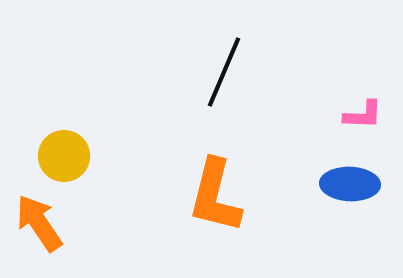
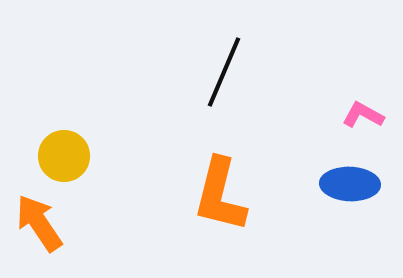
pink L-shape: rotated 153 degrees counterclockwise
orange L-shape: moved 5 px right, 1 px up
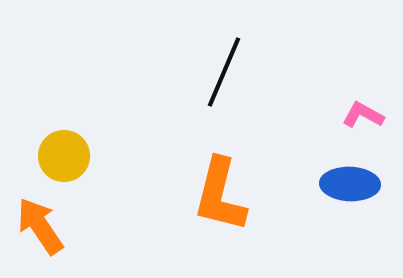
orange arrow: moved 1 px right, 3 px down
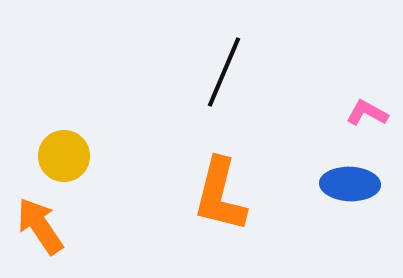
pink L-shape: moved 4 px right, 2 px up
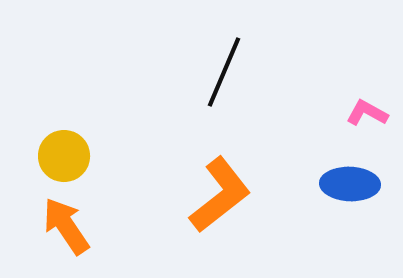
orange L-shape: rotated 142 degrees counterclockwise
orange arrow: moved 26 px right
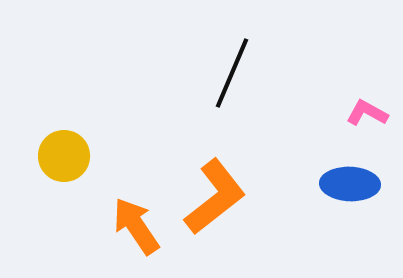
black line: moved 8 px right, 1 px down
orange L-shape: moved 5 px left, 2 px down
orange arrow: moved 70 px right
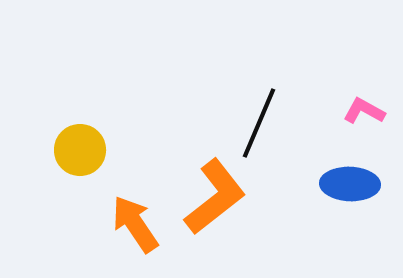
black line: moved 27 px right, 50 px down
pink L-shape: moved 3 px left, 2 px up
yellow circle: moved 16 px right, 6 px up
orange arrow: moved 1 px left, 2 px up
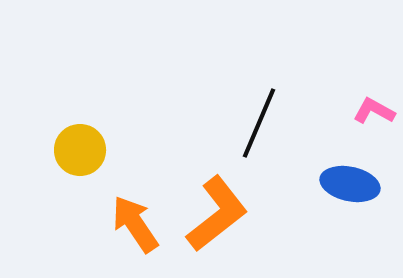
pink L-shape: moved 10 px right
blue ellipse: rotated 10 degrees clockwise
orange L-shape: moved 2 px right, 17 px down
